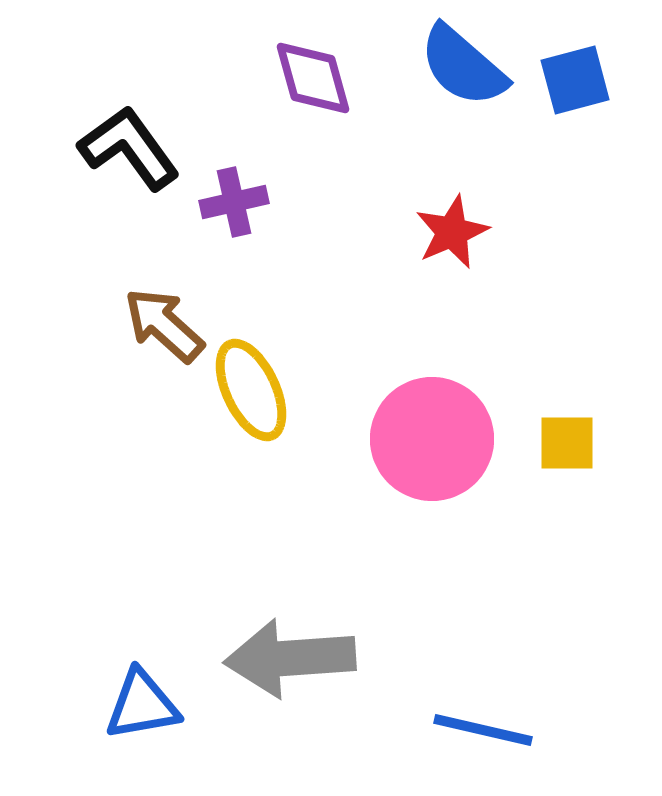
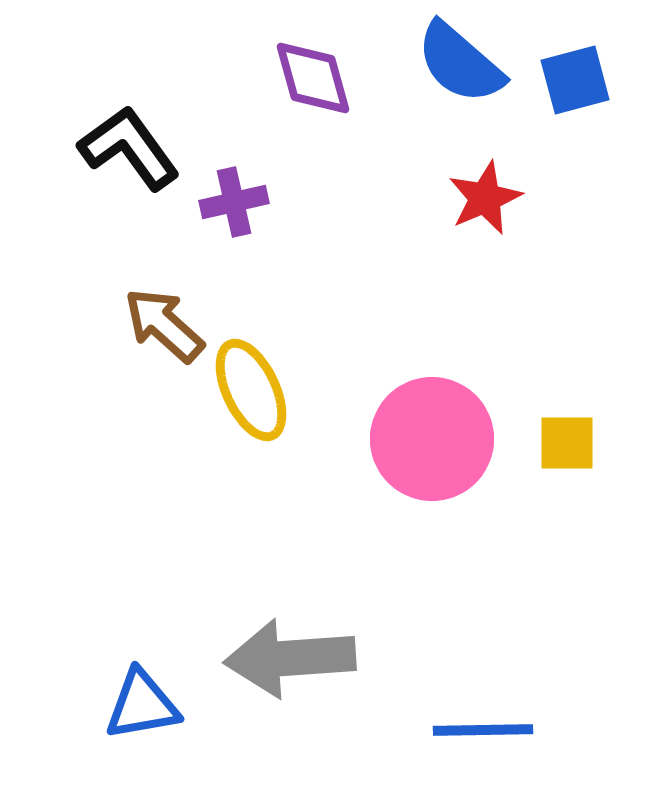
blue semicircle: moved 3 px left, 3 px up
red star: moved 33 px right, 34 px up
blue line: rotated 14 degrees counterclockwise
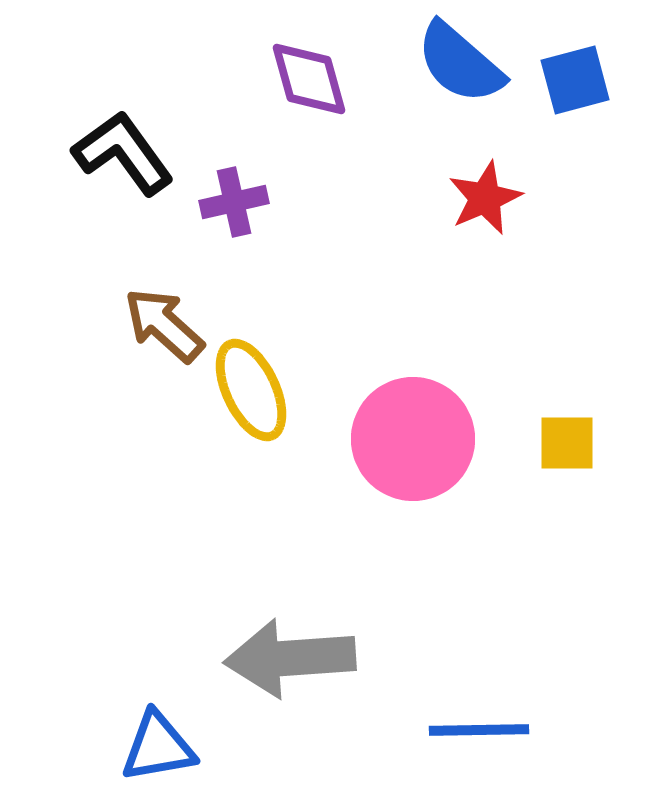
purple diamond: moved 4 px left, 1 px down
black L-shape: moved 6 px left, 5 px down
pink circle: moved 19 px left
blue triangle: moved 16 px right, 42 px down
blue line: moved 4 px left
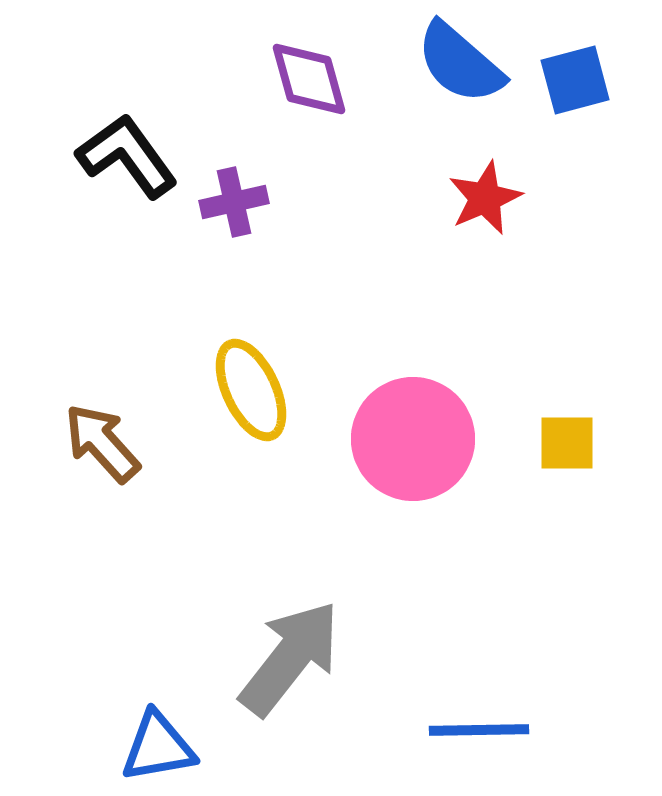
black L-shape: moved 4 px right, 3 px down
brown arrow: moved 62 px left, 118 px down; rotated 6 degrees clockwise
gray arrow: rotated 132 degrees clockwise
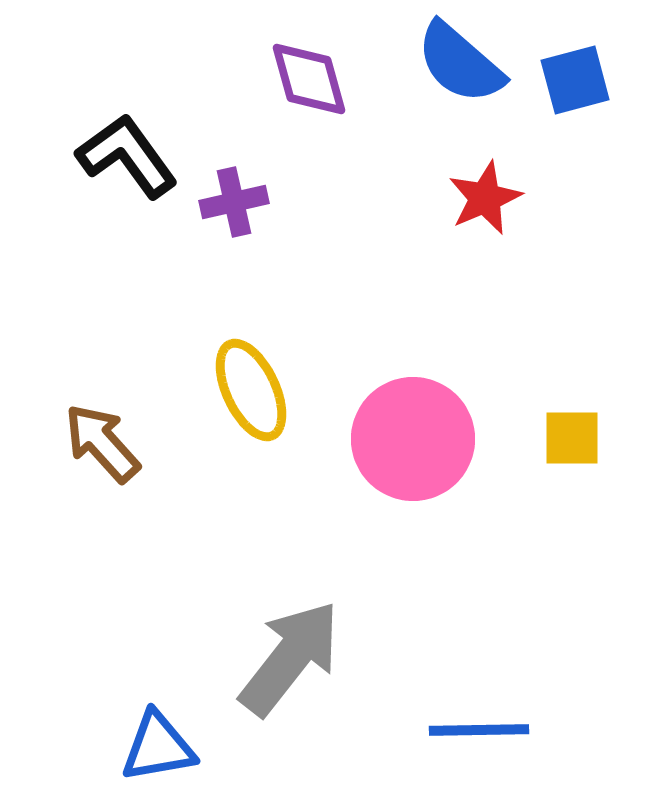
yellow square: moved 5 px right, 5 px up
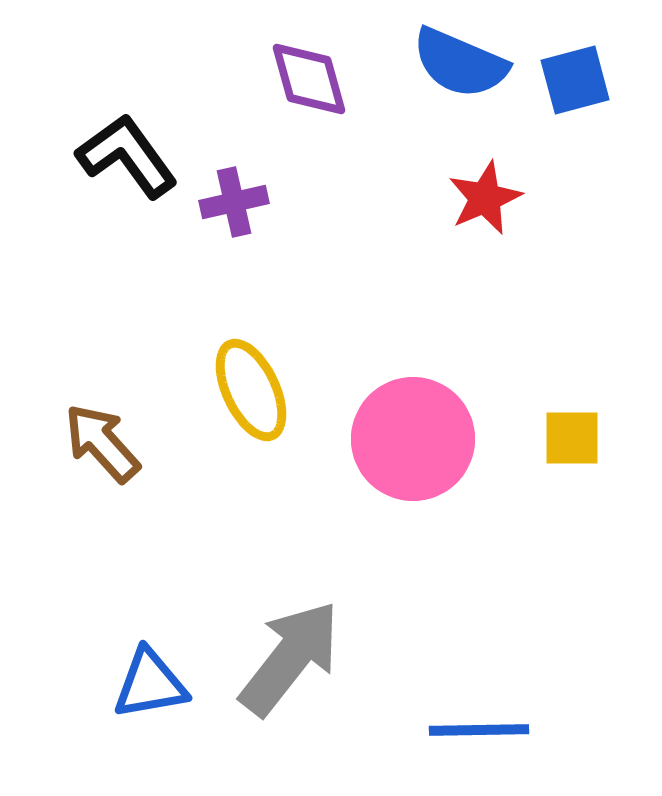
blue semicircle: rotated 18 degrees counterclockwise
blue triangle: moved 8 px left, 63 px up
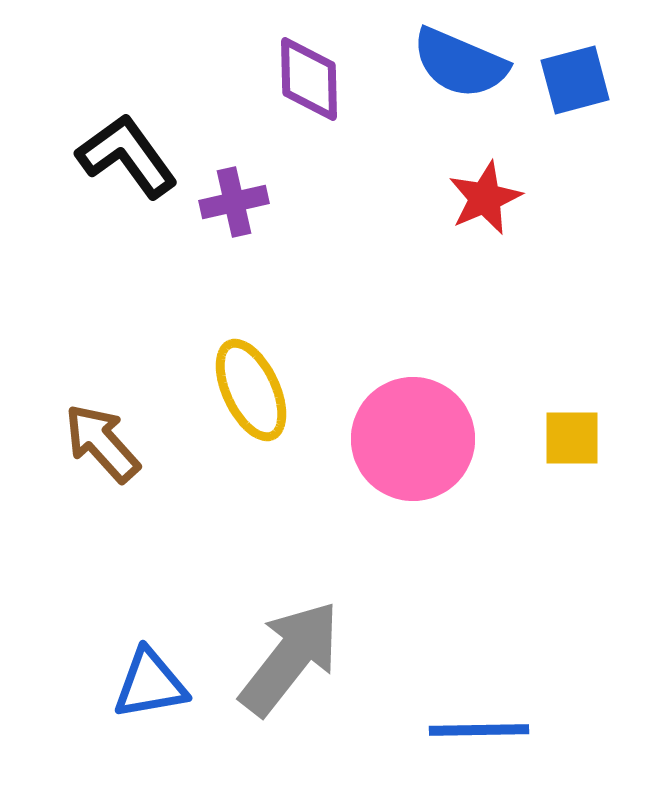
purple diamond: rotated 14 degrees clockwise
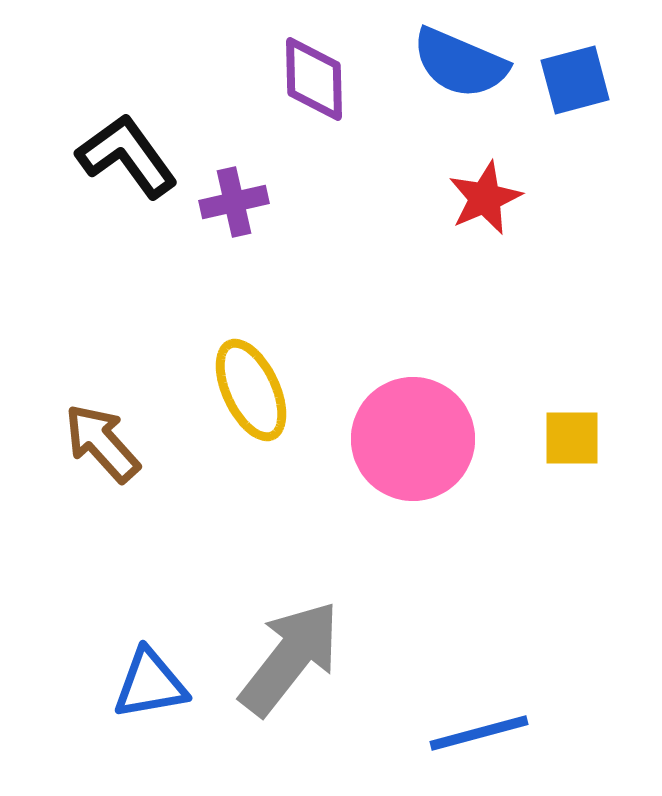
purple diamond: moved 5 px right
blue line: moved 3 px down; rotated 14 degrees counterclockwise
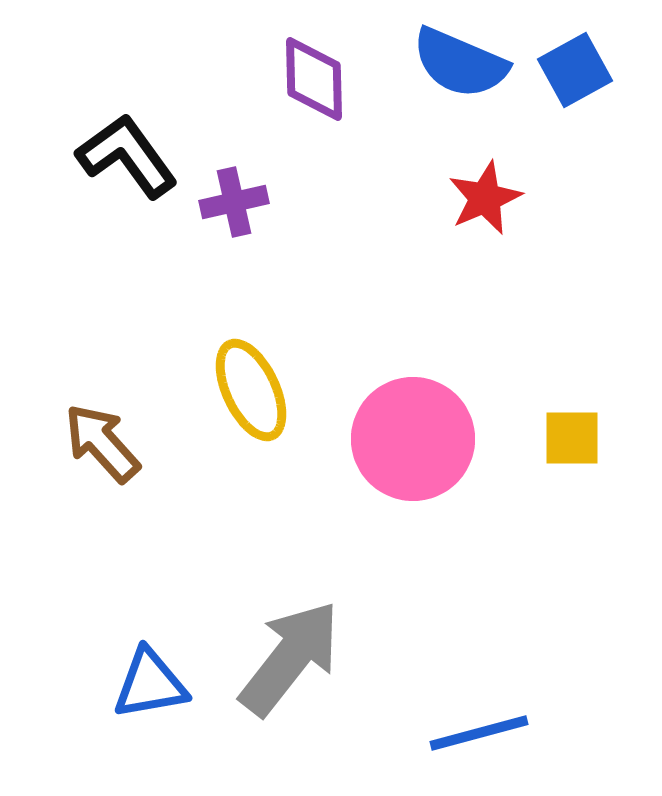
blue square: moved 10 px up; rotated 14 degrees counterclockwise
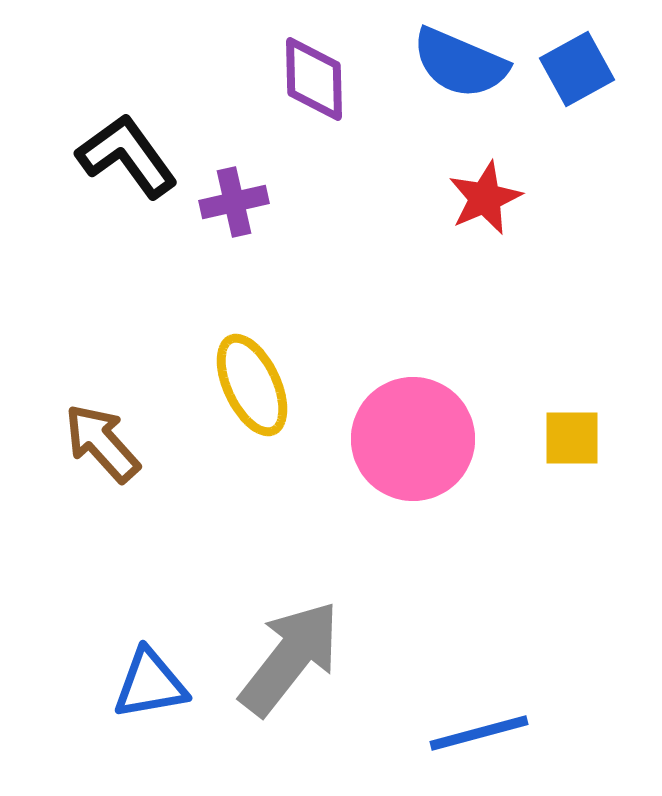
blue square: moved 2 px right, 1 px up
yellow ellipse: moved 1 px right, 5 px up
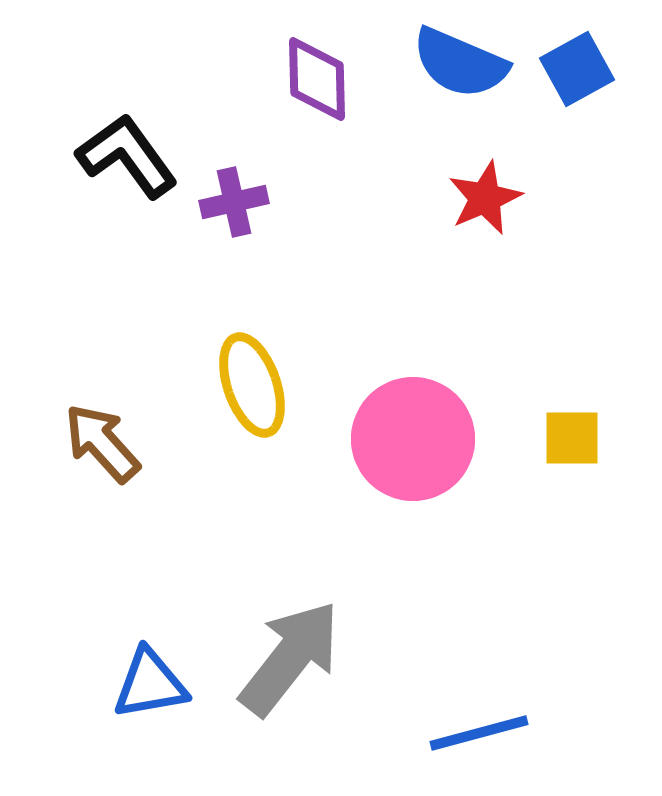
purple diamond: moved 3 px right
yellow ellipse: rotated 6 degrees clockwise
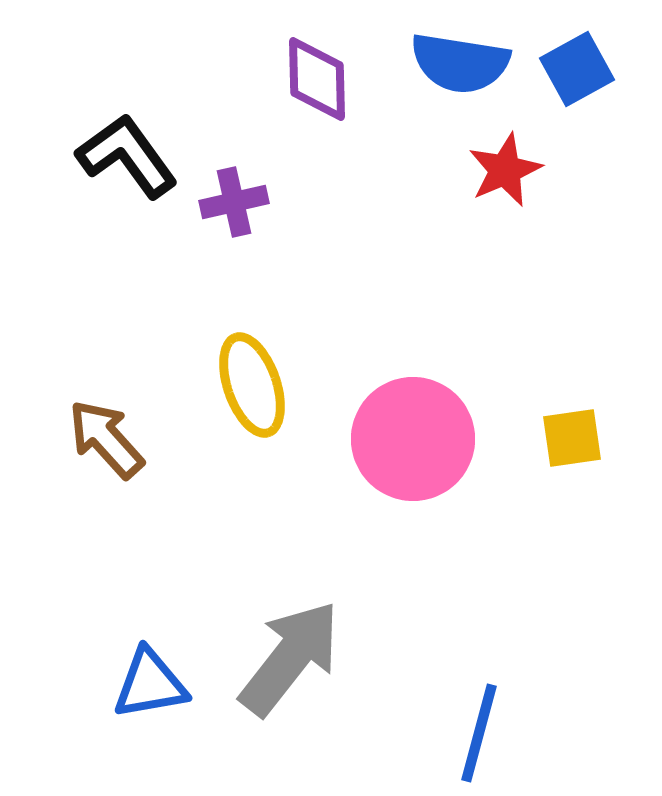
blue semicircle: rotated 14 degrees counterclockwise
red star: moved 20 px right, 28 px up
yellow square: rotated 8 degrees counterclockwise
brown arrow: moved 4 px right, 4 px up
blue line: rotated 60 degrees counterclockwise
